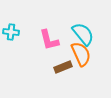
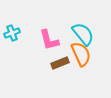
cyan cross: moved 1 px right, 1 px down; rotated 28 degrees counterclockwise
brown rectangle: moved 3 px left, 4 px up
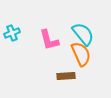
brown rectangle: moved 6 px right, 13 px down; rotated 18 degrees clockwise
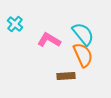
cyan cross: moved 3 px right, 9 px up; rotated 28 degrees counterclockwise
pink L-shape: rotated 135 degrees clockwise
orange semicircle: moved 2 px right, 1 px down
